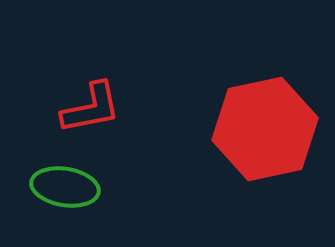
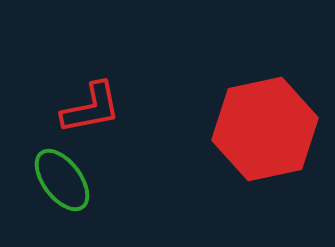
green ellipse: moved 3 px left, 7 px up; rotated 44 degrees clockwise
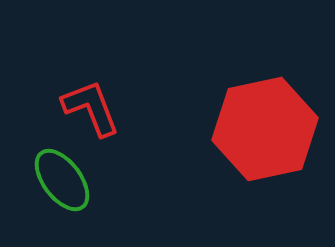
red L-shape: rotated 100 degrees counterclockwise
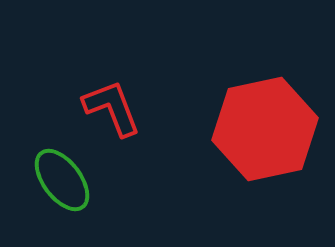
red L-shape: moved 21 px right
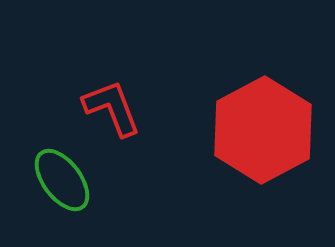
red hexagon: moved 2 px left, 1 px down; rotated 16 degrees counterclockwise
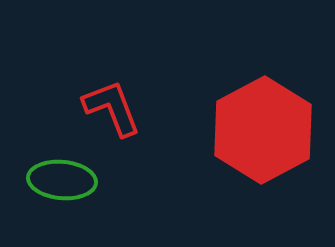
green ellipse: rotated 48 degrees counterclockwise
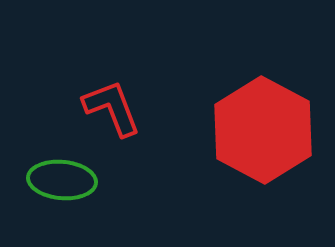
red hexagon: rotated 4 degrees counterclockwise
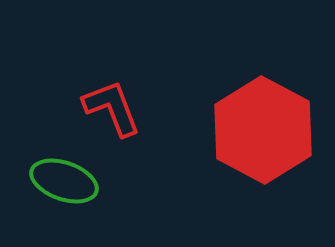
green ellipse: moved 2 px right, 1 px down; rotated 14 degrees clockwise
